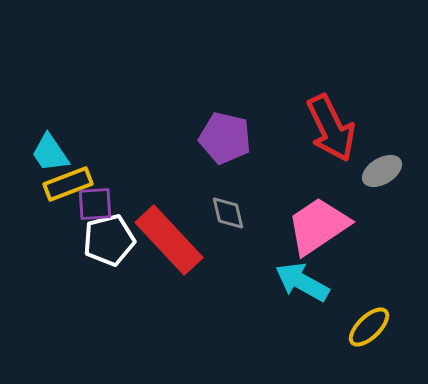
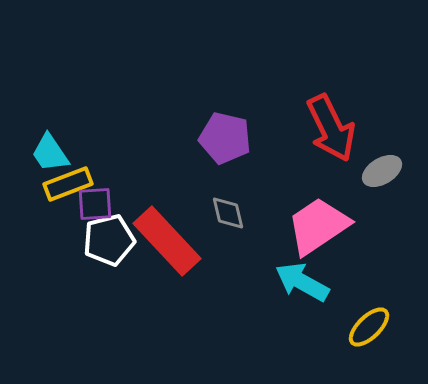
red rectangle: moved 2 px left, 1 px down
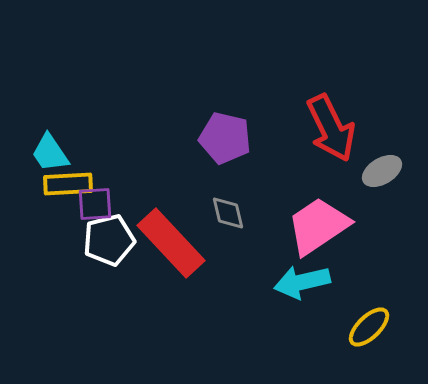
yellow rectangle: rotated 18 degrees clockwise
red rectangle: moved 4 px right, 2 px down
cyan arrow: rotated 42 degrees counterclockwise
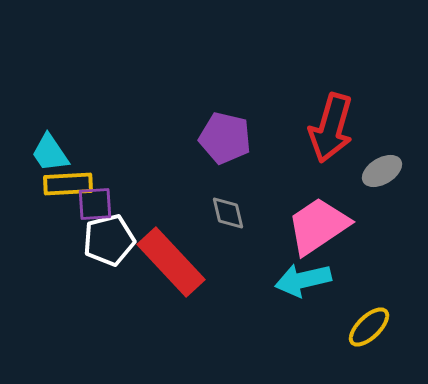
red arrow: rotated 42 degrees clockwise
red rectangle: moved 19 px down
cyan arrow: moved 1 px right, 2 px up
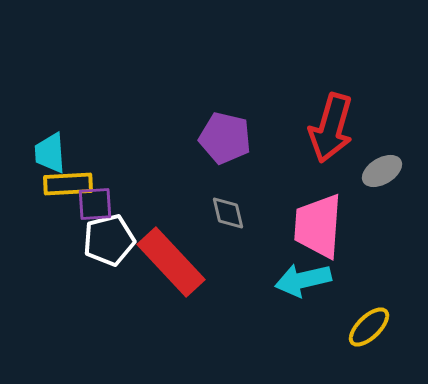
cyan trapezoid: rotated 30 degrees clockwise
pink trapezoid: rotated 52 degrees counterclockwise
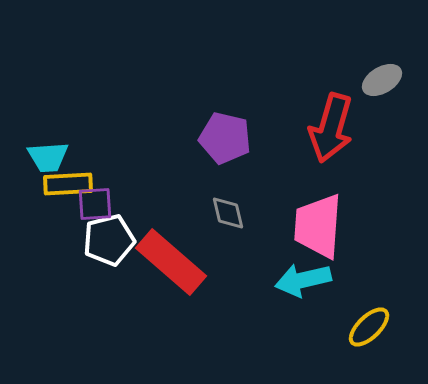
cyan trapezoid: moved 2 px left, 4 px down; rotated 90 degrees counterclockwise
gray ellipse: moved 91 px up
red rectangle: rotated 6 degrees counterclockwise
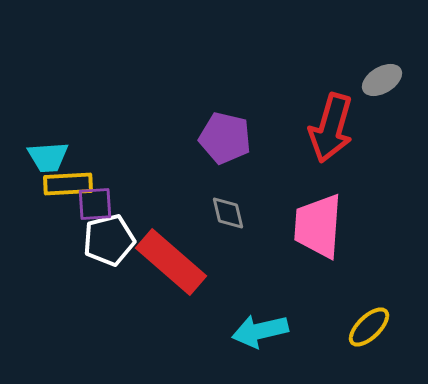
cyan arrow: moved 43 px left, 51 px down
